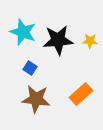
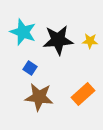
orange rectangle: moved 2 px right
brown star: moved 3 px right, 2 px up
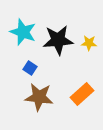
yellow star: moved 1 px left, 2 px down
orange rectangle: moved 1 px left
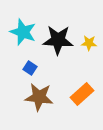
black star: rotated 8 degrees clockwise
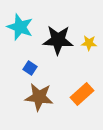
cyan star: moved 3 px left, 5 px up
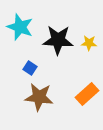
orange rectangle: moved 5 px right
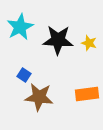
cyan star: rotated 24 degrees clockwise
yellow star: rotated 14 degrees clockwise
blue square: moved 6 px left, 7 px down
orange rectangle: rotated 35 degrees clockwise
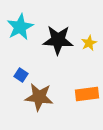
yellow star: rotated 28 degrees clockwise
blue square: moved 3 px left
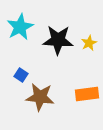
brown star: moved 1 px right
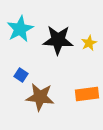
cyan star: moved 2 px down
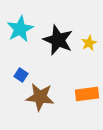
black star: rotated 20 degrees clockwise
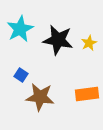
black star: rotated 12 degrees counterclockwise
